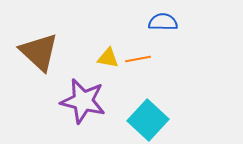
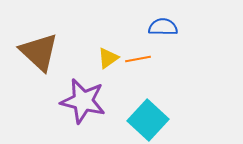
blue semicircle: moved 5 px down
yellow triangle: rotated 45 degrees counterclockwise
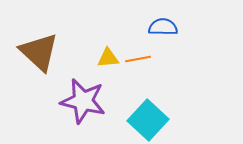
yellow triangle: rotated 30 degrees clockwise
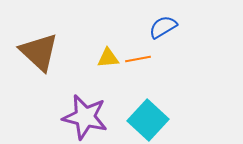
blue semicircle: rotated 32 degrees counterclockwise
purple star: moved 2 px right, 16 px down
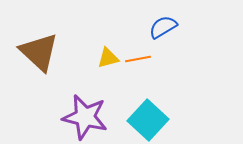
yellow triangle: rotated 10 degrees counterclockwise
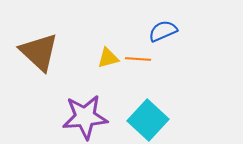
blue semicircle: moved 4 px down; rotated 8 degrees clockwise
orange line: rotated 15 degrees clockwise
purple star: rotated 18 degrees counterclockwise
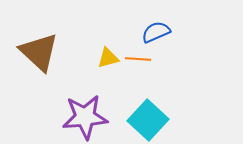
blue semicircle: moved 7 px left, 1 px down
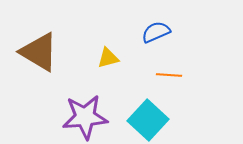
brown triangle: rotated 12 degrees counterclockwise
orange line: moved 31 px right, 16 px down
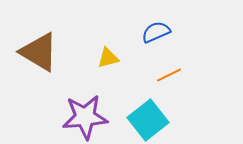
orange line: rotated 30 degrees counterclockwise
cyan square: rotated 9 degrees clockwise
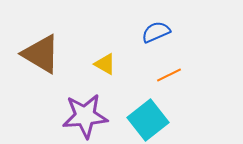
brown triangle: moved 2 px right, 2 px down
yellow triangle: moved 3 px left, 6 px down; rotated 45 degrees clockwise
purple star: moved 1 px up
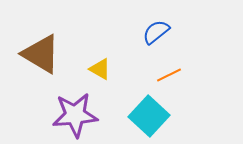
blue semicircle: rotated 16 degrees counterclockwise
yellow triangle: moved 5 px left, 5 px down
purple star: moved 10 px left, 1 px up
cyan square: moved 1 px right, 4 px up; rotated 9 degrees counterclockwise
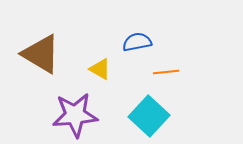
blue semicircle: moved 19 px left, 10 px down; rotated 28 degrees clockwise
orange line: moved 3 px left, 3 px up; rotated 20 degrees clockwise
